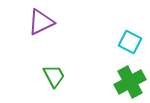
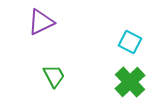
green cross: rotated 16 degrees counterclockwise
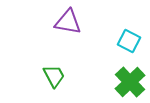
purple triangle: moved 27 px right; rotated 36 degrees clockwise
cyan square: moved 1 px left, 1 px up
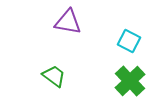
green trapezoid: rotated 25 degrees counterclockwise
green cross: moved 1 px up
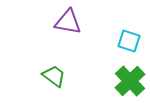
cyan square: rotated 10 degrees counterclockwise
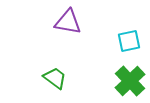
cyan square: rotated 30 degrees counterclockwise
green trapezoid: moved 1 px right, 2 px down
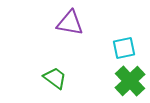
purple triangle: moved 2 px right, 1 px down
cyan square: moved 5 px left, 7 px down
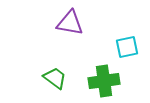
cyan square: moved 3 px right, 1 px up
green cross: moved 26 px left; rotated 36 degrees clockwise
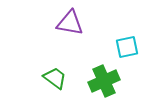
green cross: rotated 16 degrees counterclockwise
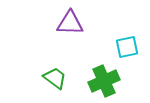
purple triangle: rotated 8 degrees counterclockwise
